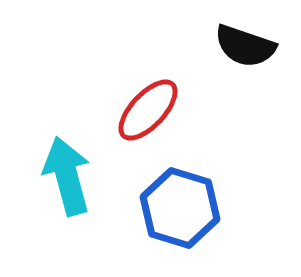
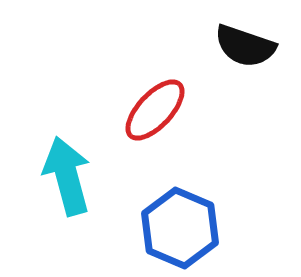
red ellipse: moved 7 px right
blue hexagon: moved 20 px down; rotated 6 degrees clockwise
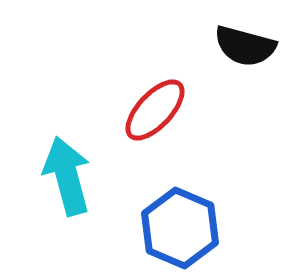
black semicircle: rotated 4 degrees counterclockwise
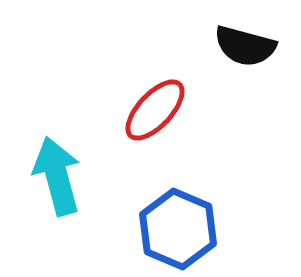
cyan arrow: moved 10 px left
blue hexagon: moved 2 px left, 1 px down
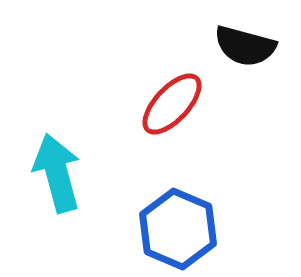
red ellipse: moved 17 px right, 6 px up
cyan arrow: moved 3 px up
